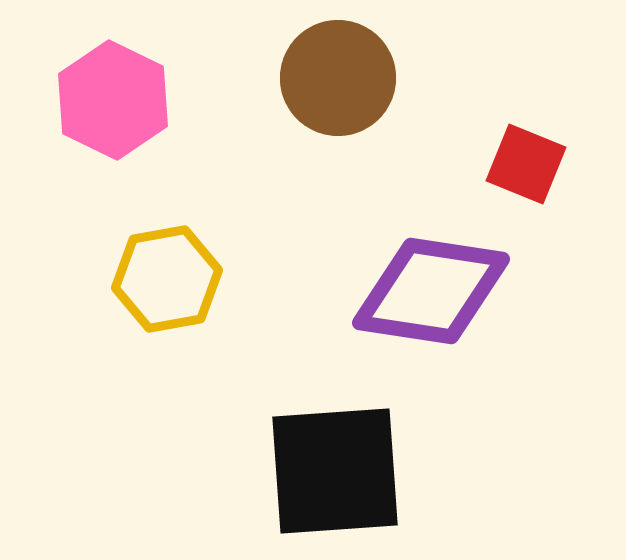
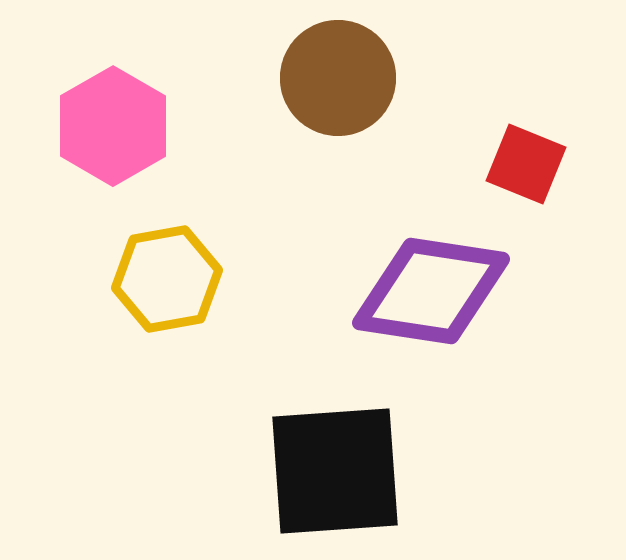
pink hexagon: moved 26 px down; rotated 4 degrees clockwise
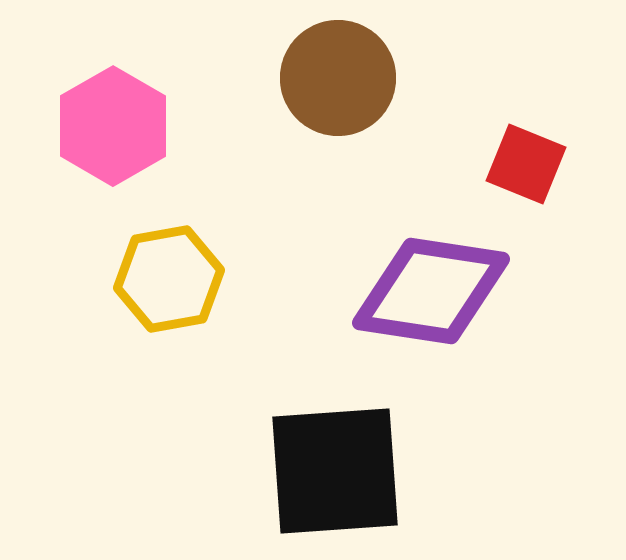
yellow hexagon: moved 2 px right
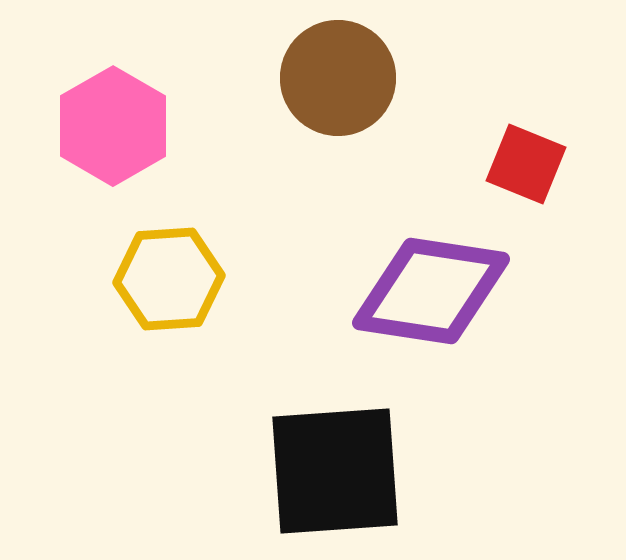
yellow hexagon: rotated 6 degrees clockwise
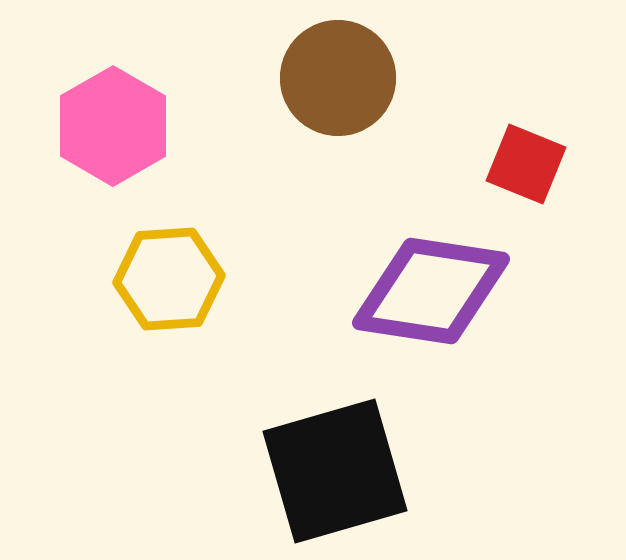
black square: rotated 12 degrees counterclockwise
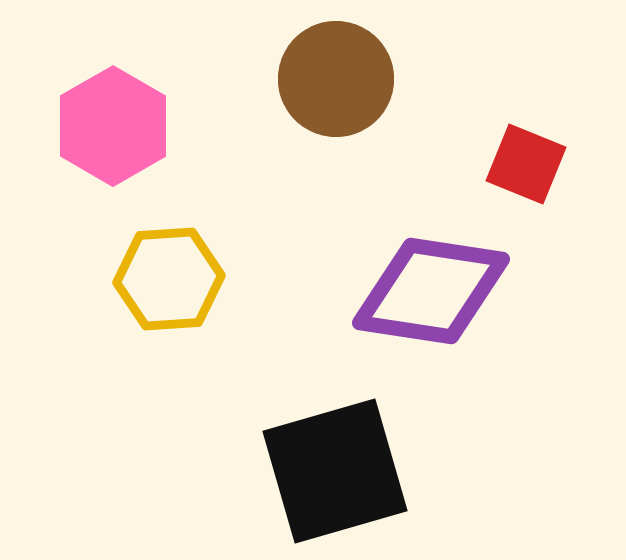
brown circle: moved 2 px left, 1 px down
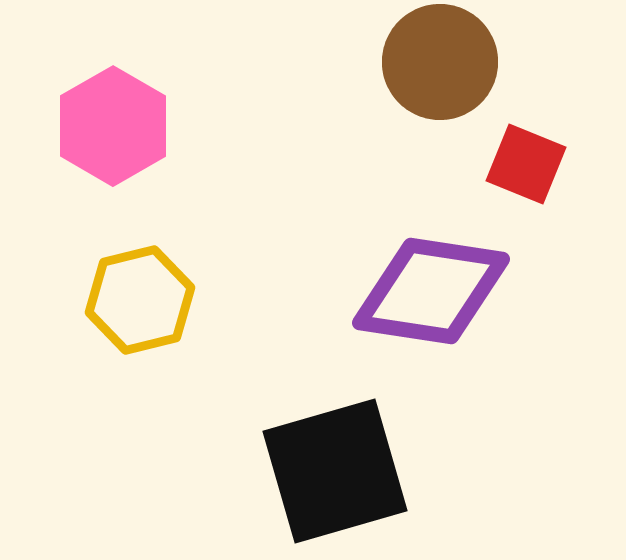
brown circle: moved 104 px right, 17 px up
yellow hexagon: moved 29 px left, 21 px down; rotated 10 degrees counterclockwise
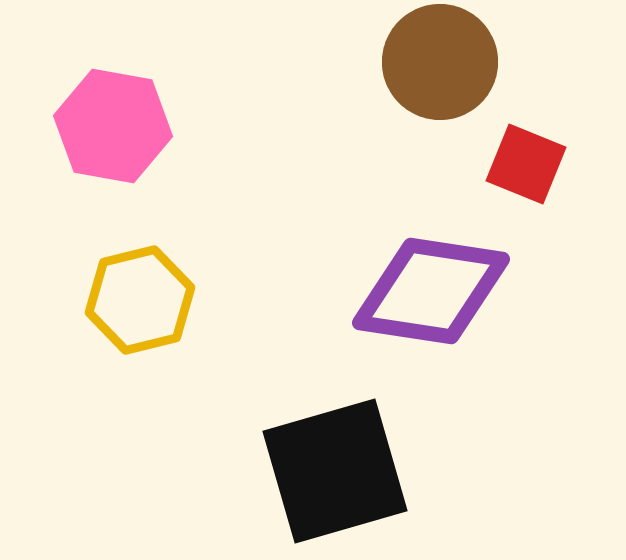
pink hexagon: rotated 20 degrees counterclockwise
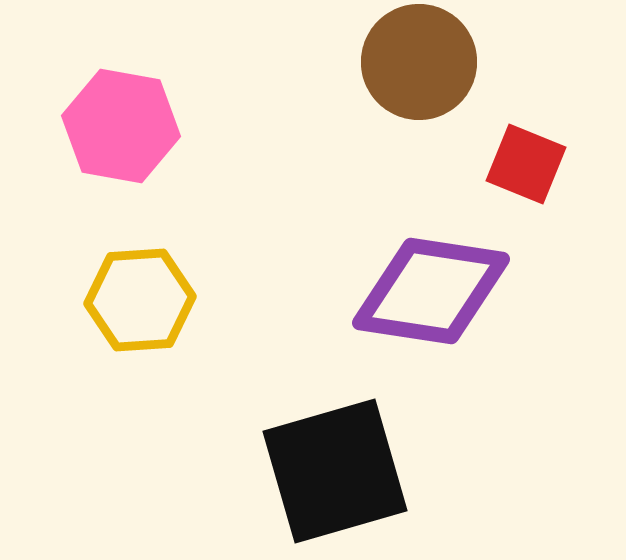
brown circle: moved 21 px left
pink hexagon: moved 8 px right
yellow hexagon: rotated 10 degrees clockwise
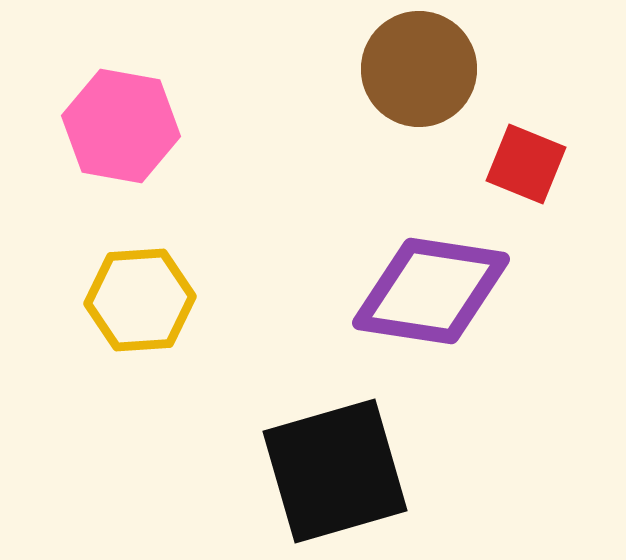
brown circle: moved 7 px down
